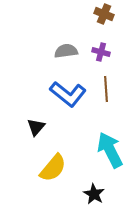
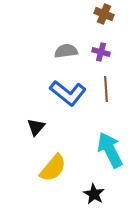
blue L-shape: moved 1 px up
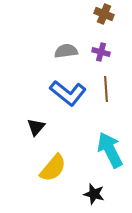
black star: rotated 15 degrees counterclockwise
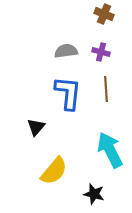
blue L-shape: rotated 123 degrees counterclockwise
yellow semicircle: moved 1 px right, 3 px down
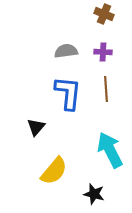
purple cross: moved 2 px right; rotated 12 degrees counterclockwise
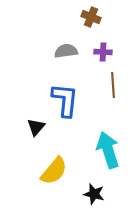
brown cross: moved 13 px left, 3 px down
brown line: moved 7 px right, 4 px up
blue L-shape: moved 3 px left, 7 px down
cyan arrow: moved 2 px left; rotated 9 degrees clockwise
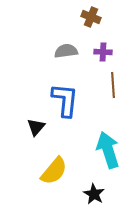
black star: rotated 15 degrees clockwise
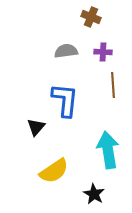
cyan arrow: rotated 9 degrees clockwise
yellow semicircle: rotated 16 degrees clockwise
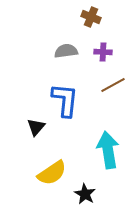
brown line: rotated 65 degrees clockwise
yellow semicircle: moved 2 px left, 2 px down
black star: moved 9 px left
